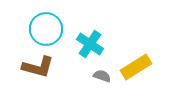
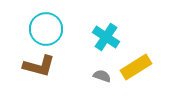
cyan cross: moved 16 px right, 7 px up
brown L-shape: moved 1 px right, 1 px up
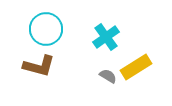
cyan cross: rotated 20 degrees clockwise
gray semicircle: moved 6 px right; rotated 12 degrees clockwise
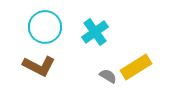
cyan circle: moved 1 px left, 2 px up
cyan cross: moved 11 px left, 5 px up
brown L-shape: rotated 12 degrees clockwise
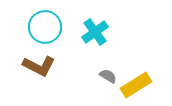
yellow rectangle: moved 18 px down
